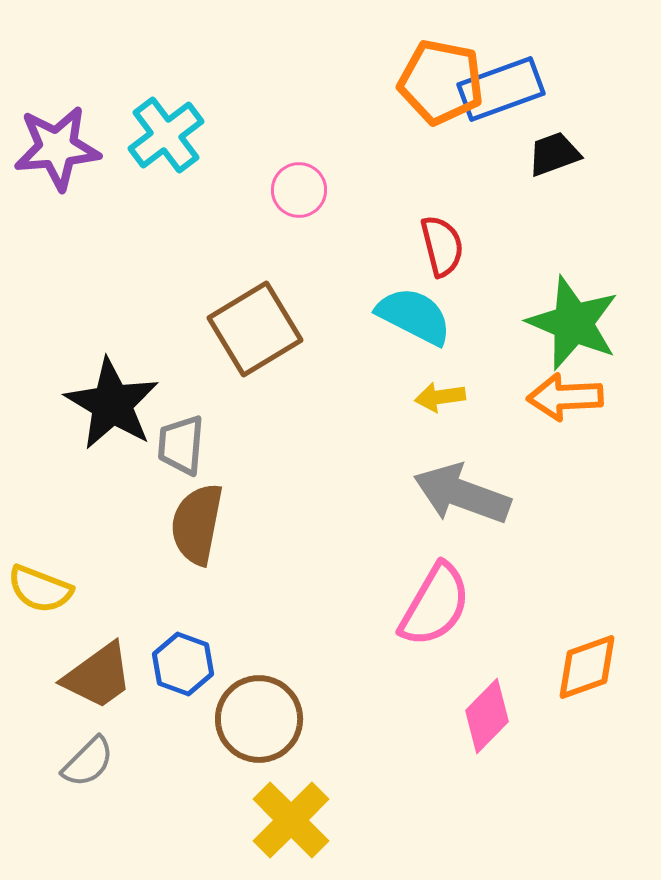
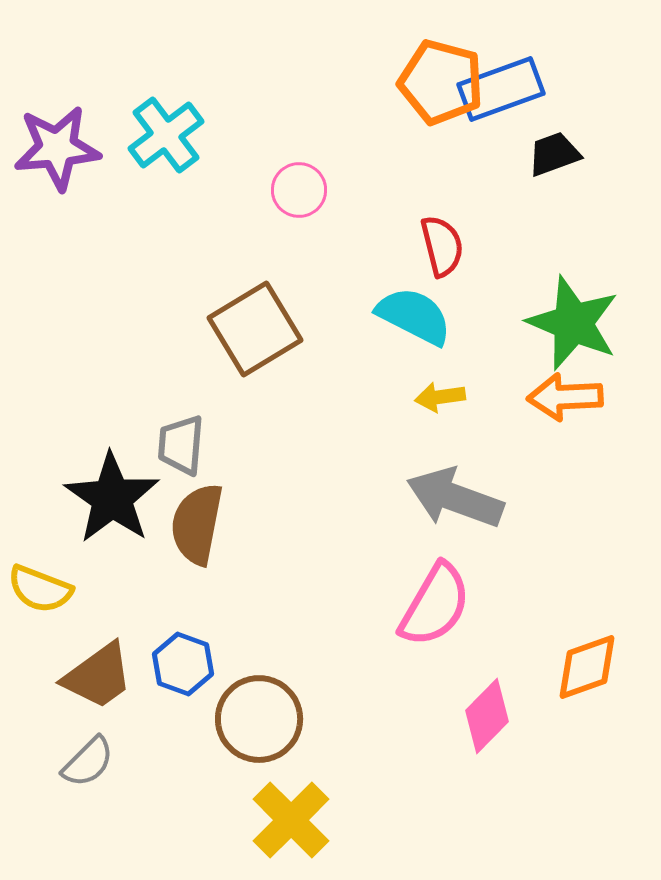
orange pentagon: rotated 4 degrees clockwise
black star: moved 94 px down; rotated 4 degrees clockwise
gray arrow: moved 7 px left, 4 px down
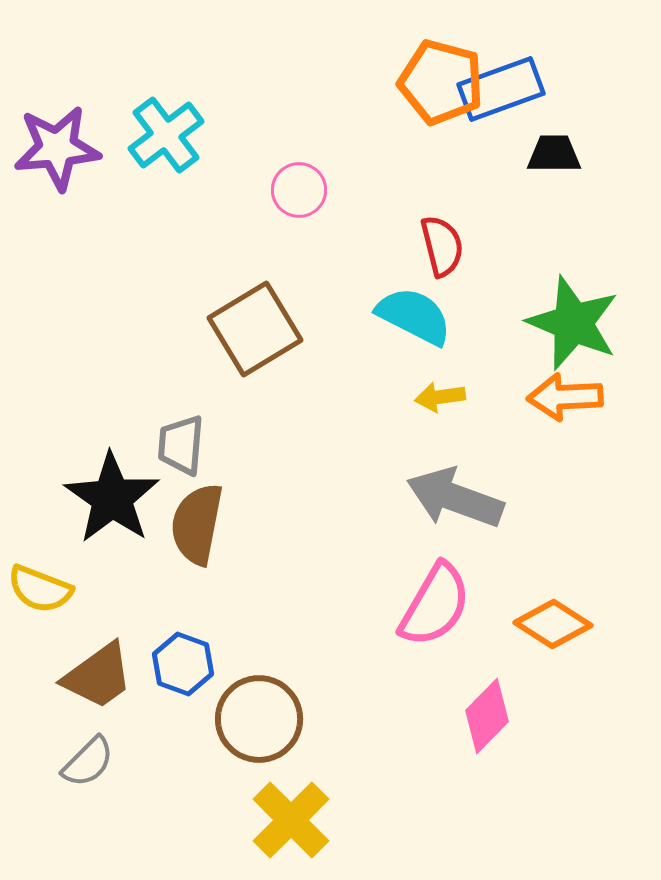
black trapezoid: rotated 20 degrees clockwise
orange diamond: moved 34 px left, 43 px up; rotated 52 degrees clockwise
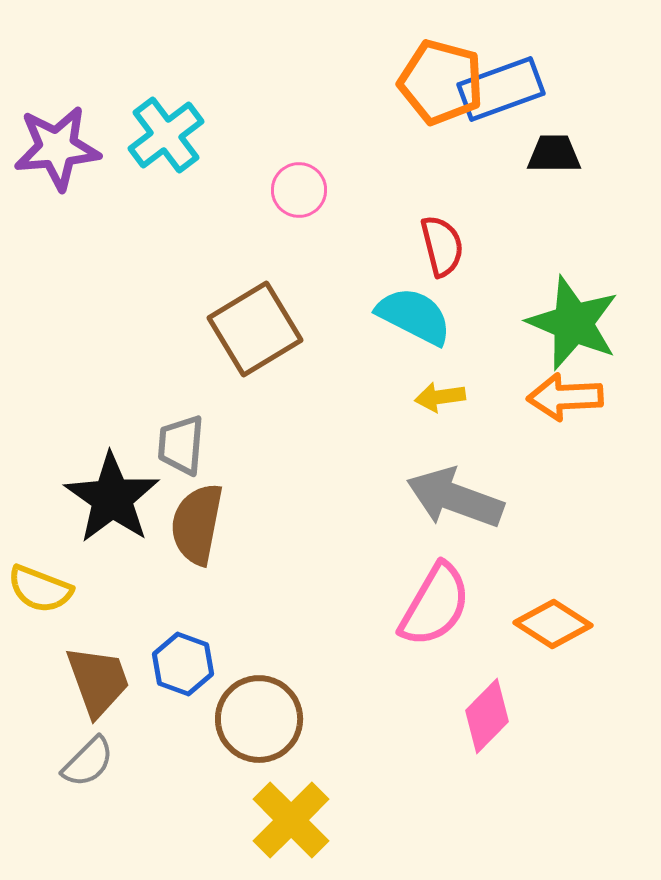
brown trapezoid: moved 5 px down; rotated 74 degrees counterclockwise
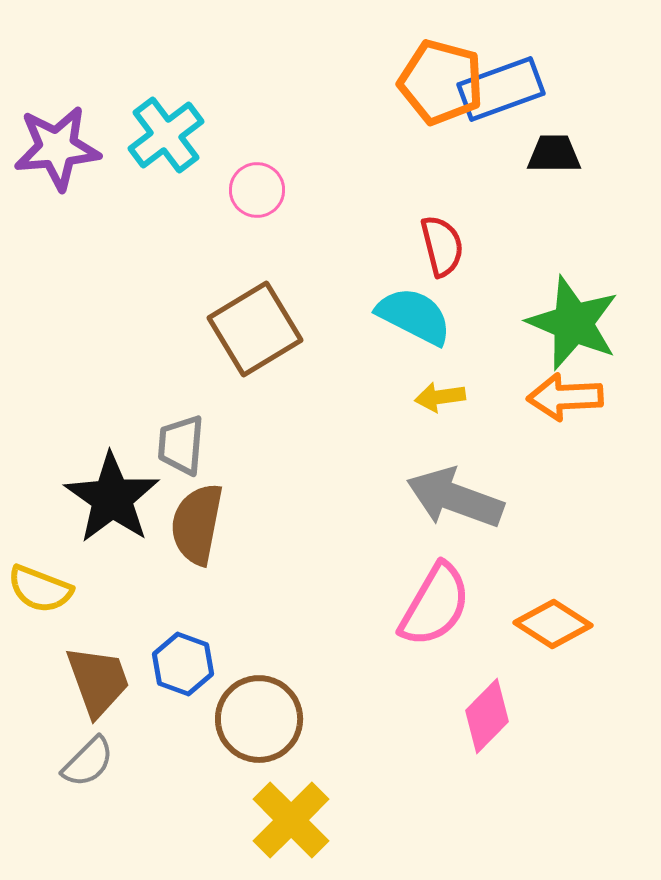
pink circle: moved 42 px left
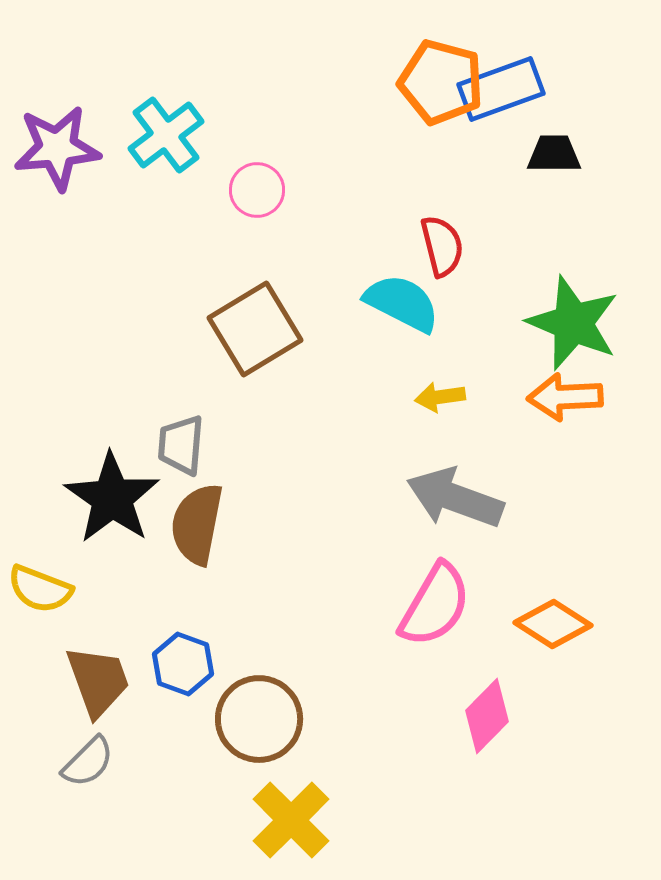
cyan semicircle: moved 12 px left, 13 px up
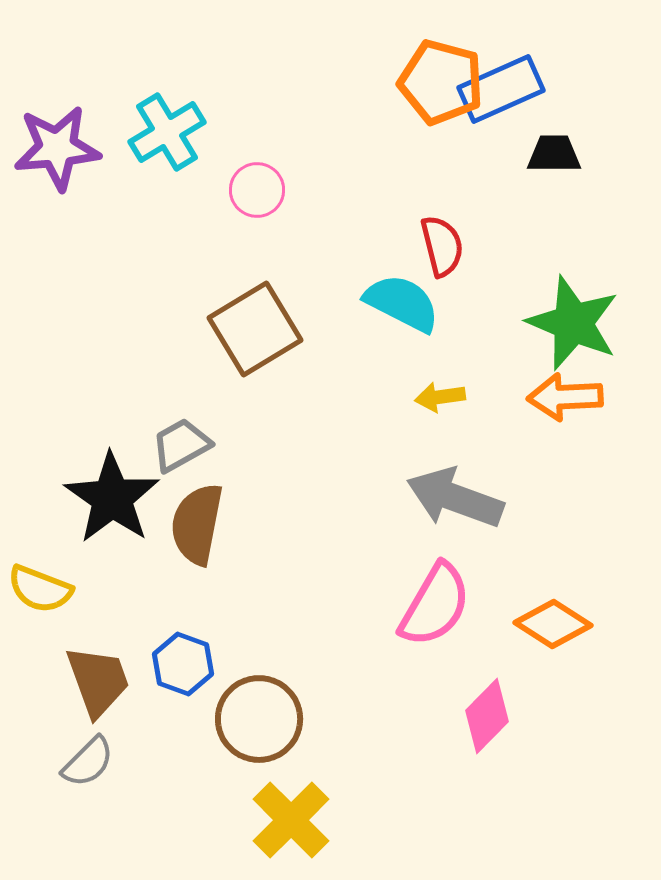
blue rectangle: rotated 4 degrees counterclockwise
cyan cross: moved 1 px right, 3 px up; rotated 6 degrees clockwise
gray trapezoid: rotated 56 degrees clockwise
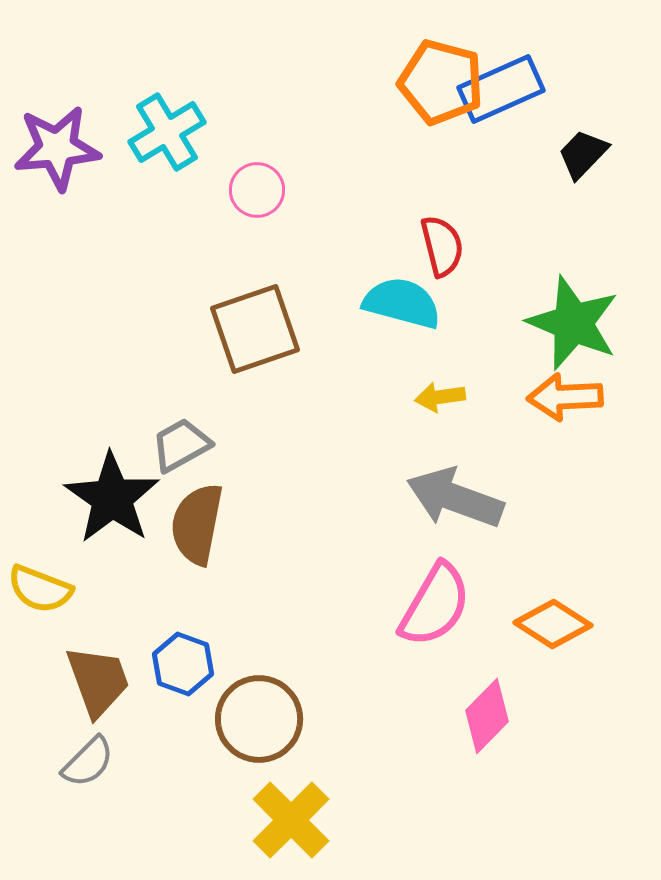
black trapezoid: moved 29 px right; rotated 46 degrees counterclockwise
cyan semicircle: rotated 12 degrees counterclockwise
brown square: rotated 12 degrees clockwise
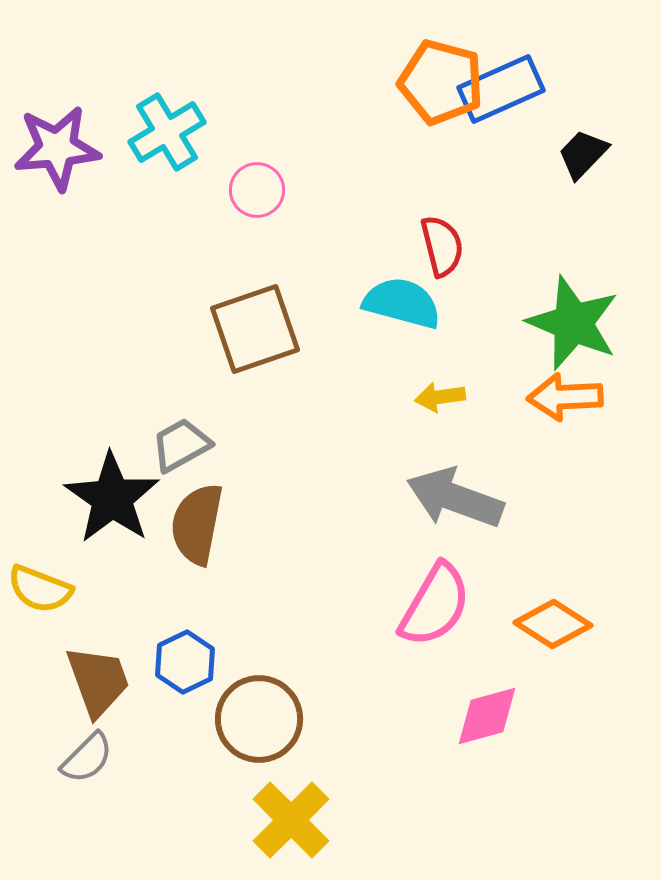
blue hexagon: moved 2 px right, 2 px up; rotated 14 degrees clockwise
pink diamond: rotated 30 degrees clockwise
gray semicircle: moved 1 px left, 4 px up
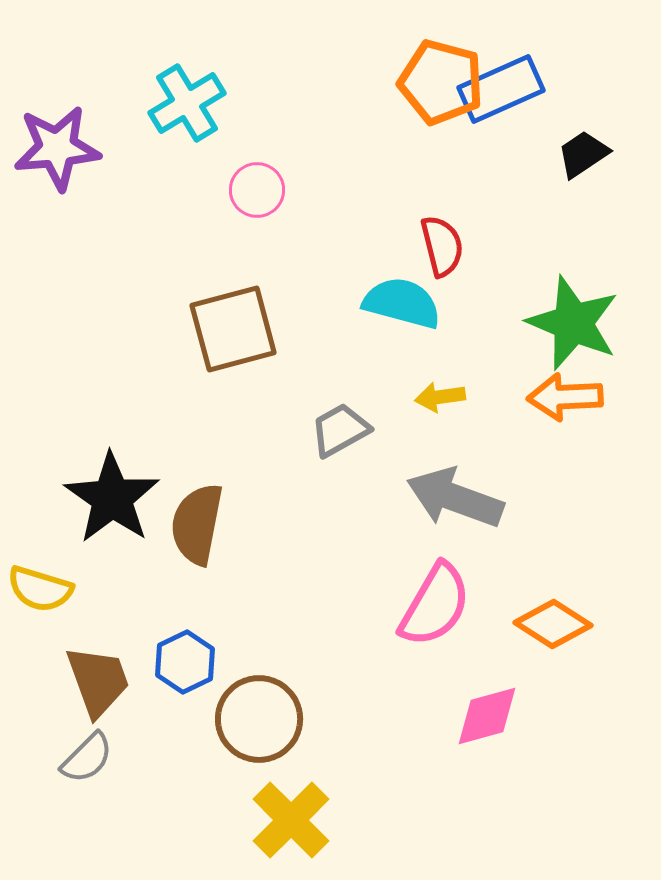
cyan cross: moved 20 px right, 29 px up
black trapezoid: rotated 12 degrees clockwise
brown square: moved 22 px left; rotated 4 degrees clockwise
gray trapezoid: moved 159 px right, 15 px up
yellow semicircle: rotated 4 degrees counterclockwise
